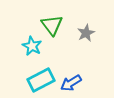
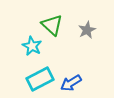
green triangle: rotated 10 degrees counterclockwise
gray star: moved 1 px right, 3 px up
cyan rectangle: moved 1 px left, 1 px up
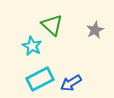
gray star: moved 8 px right
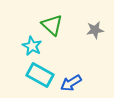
gray star: rotated 18 degrees clockwise
cyan rectangle: moved 4 px up; rotated 56 degrees clockwise
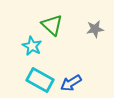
gray star: moved 1 px up
cyan rectangle: moved 5 px down
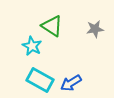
green triangle: moved 1 px down; rotated 10 degrees counterclockwise
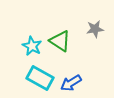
green triangle: moved 8 px right, 15 px down
cyan rectangle: moved 2 px up
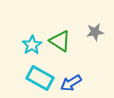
gray star: moved 3 px down
cyan star: moved 1 px up; rotated 12 degrees clockwise
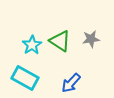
gray star: moved 4 px left, 7 px down
cyan rectangle: moved 15 px left
blue arrow: rotated 15 degrees counterclockwise
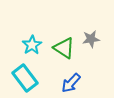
green triangle: moved 4 px right, 7 px down
cyan rectangle: rotated 24 degrees clockwise
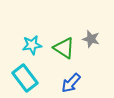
gray star: rotated 24 degrees clockwise
cyan star: rotated 24 degrees clockwise
